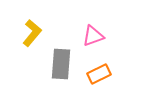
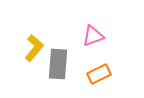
yellow L-shape: moved 2 px right, 15 px down
gray rectangle: moved 3 px left
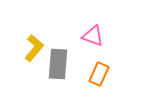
pink triangle: rotated 40 degrees clockwise
orange rectangle: rotated 40 degrees counterclockwise
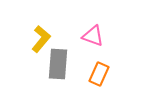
yellow L-shape: moved 7 px right, 9 px up
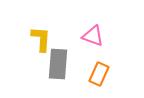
yellow L-shape: rotated 36 degrees counterclockwise
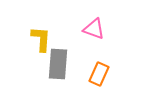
pink triangle: moved 1 px right, 7 px up
